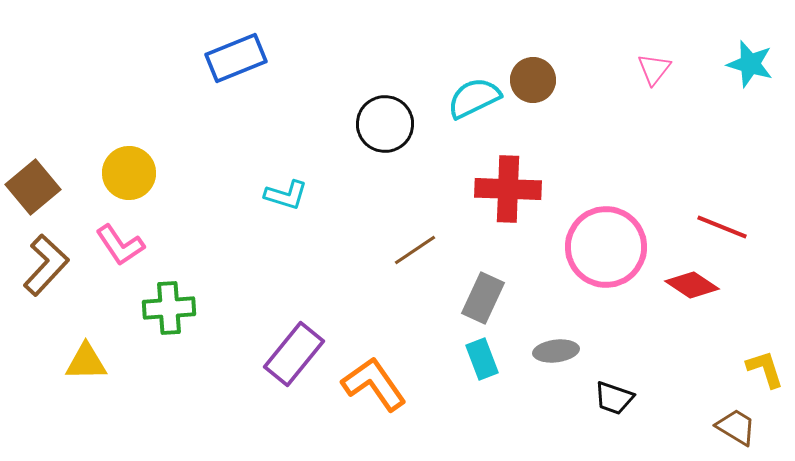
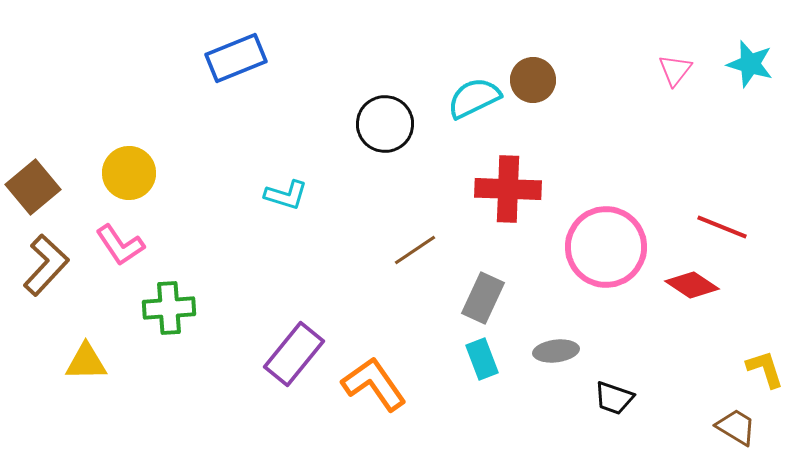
pink triangle: moved 21 px right, 1 px down
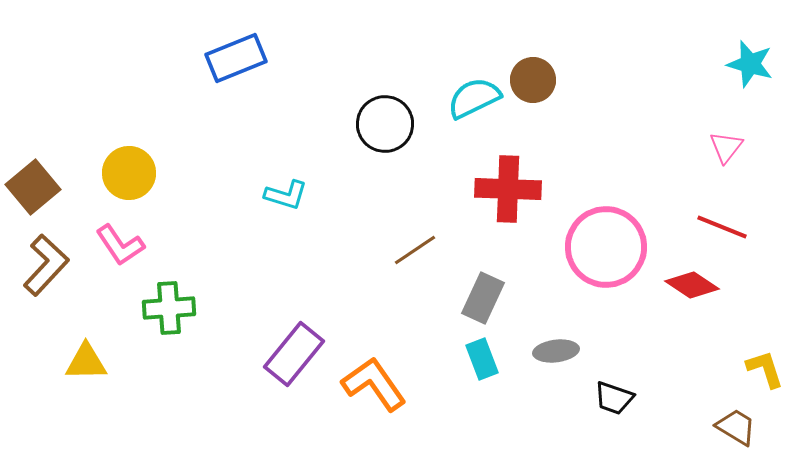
pink triangle: moved 51 px right, 77 px down
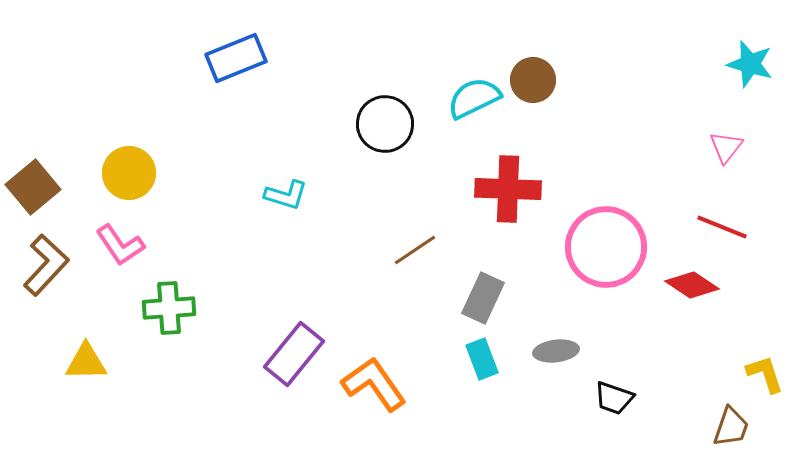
yellow L-shape: moved 5 px down
brown trapezoid: moved 5 px left; rotated 78 degrees clockwise
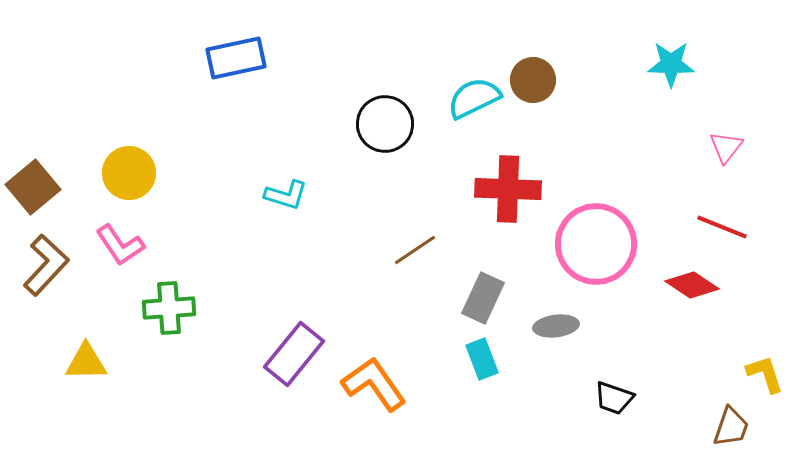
blue rectangle: rotated 10 degrees clockwise
cyan star: moved 79 px left; rotated 15 degrees counterclockwise
pink circle: moved 10 px left, 3 px up
gray ellipse: moved 25 px up
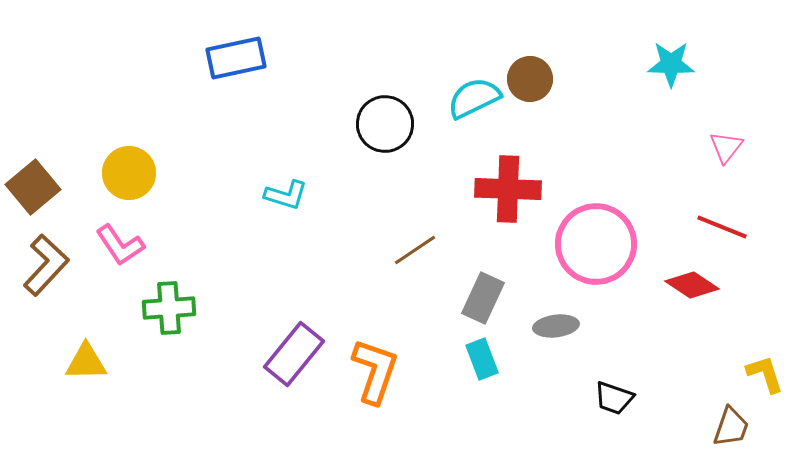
brown circle: moved 3 px left, 1 px up
orange L-shape: moved 1 px right, 13 px up; rotated 54 degrees clockwise
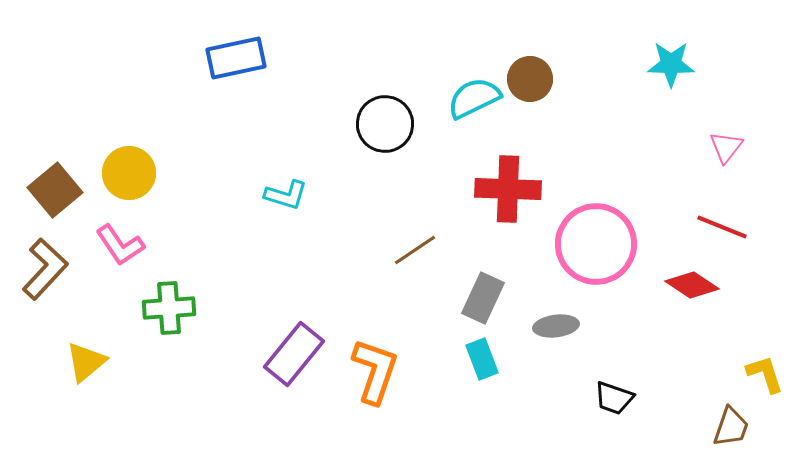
brown square: moved 22 px right, 3 px down
brown L-shape: moved 1 px left, 4 px down
yellow triangle: rotated 39 degrees counterclockwise
